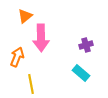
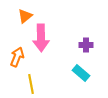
purple cross: rotated 16 degrees clockwise
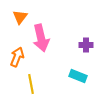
orange triangle: moved 5 px left, 1 px down; rotated 14 degrees counterclockwise
pink arrow: rotated 12 degrees counterclockwise
cyan rectangle: moved 3 px left, 3 px down; rotated 18 degrees counterclockwise
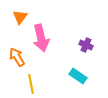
purple cross: rotated 24 degrees clockwise
orange arrow: rotated 54 degrees counterclockwise
cyan rectangle: rotated 12 degrees clockwise
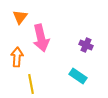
orange arrow: rotated 36 degrees clockwise
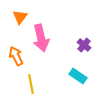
purple cross: moved 2 px left; rotated 16 degrees clockwise
orange arrow: moved 1 px left, 1 px up; rotated 30 degrees counterclockwise
